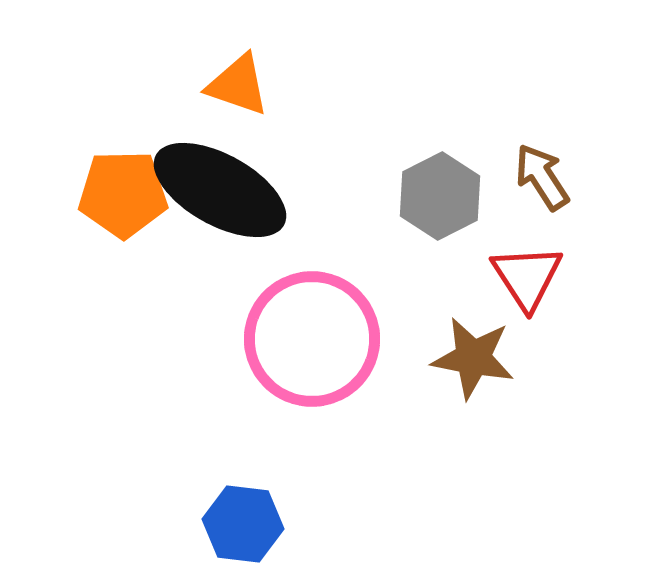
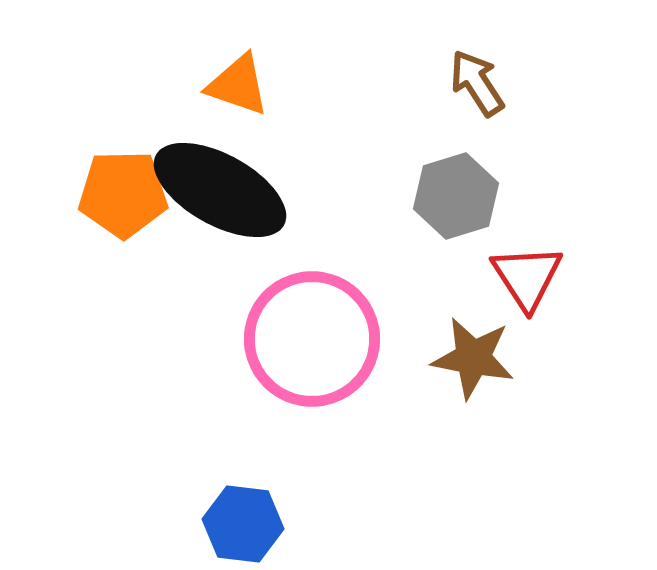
brown arrow: moved 65 px left, 94 px up
gray hexagon: moved 16 px right; rotated 10 degrees clockwise
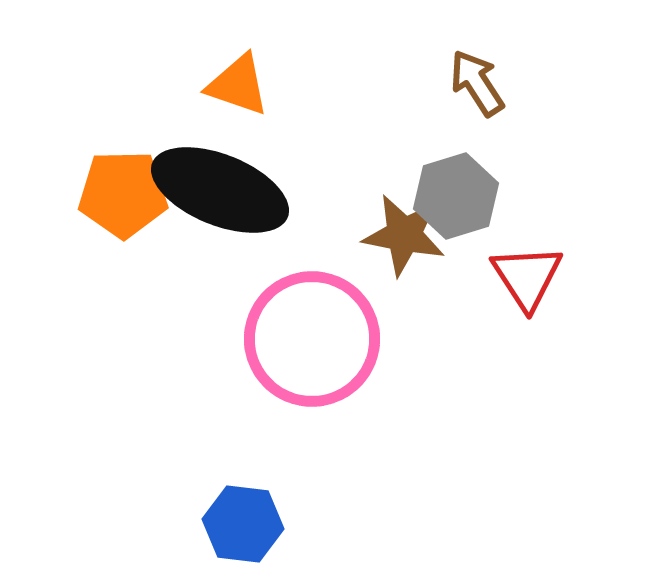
black ellipse: rotated 7 degrees counterclockwise
brown star: moved 69 px left, 123 px up
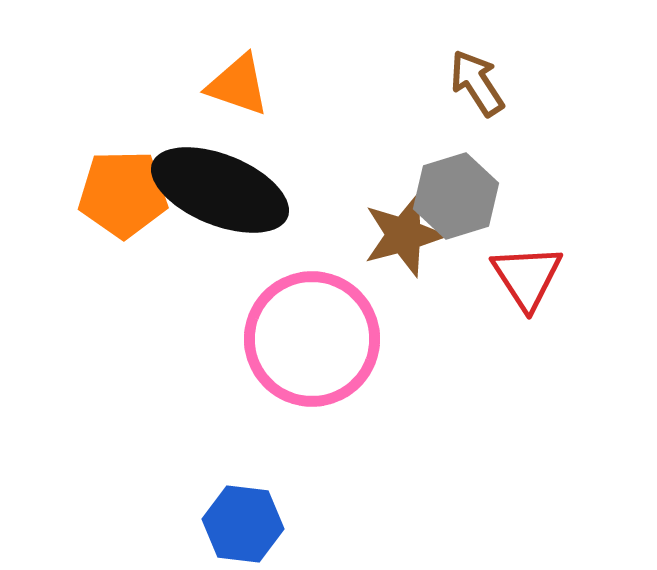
brown star: rotated 26 degrees counterclockwise
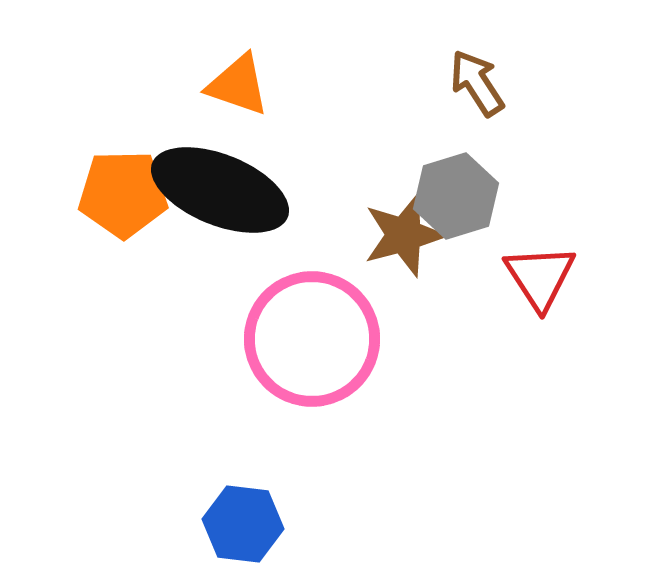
red triangle: moved 13 px right
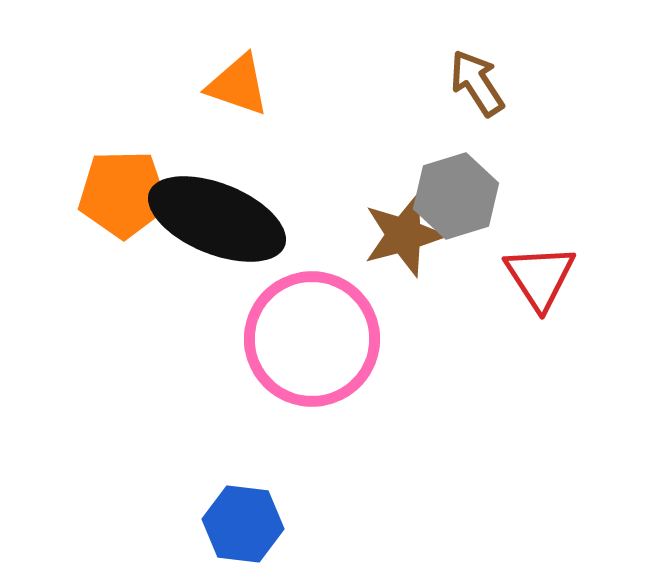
black ellipse: moved 3 px left, 29 px down
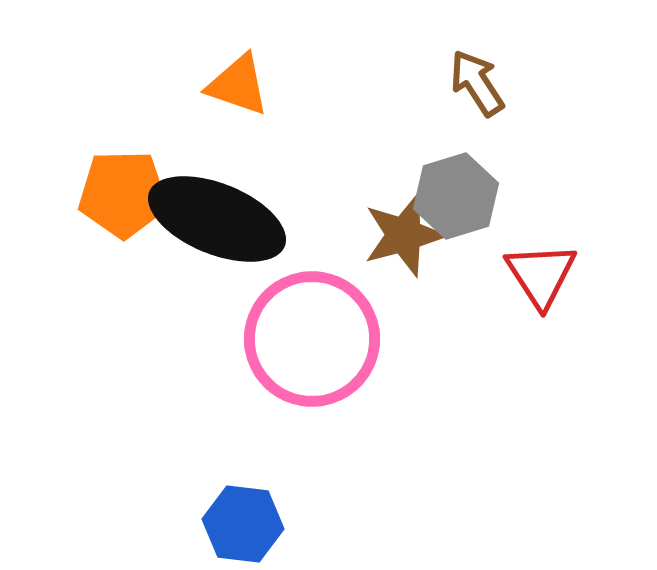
red triangle: moved 1 px right, 2 px up
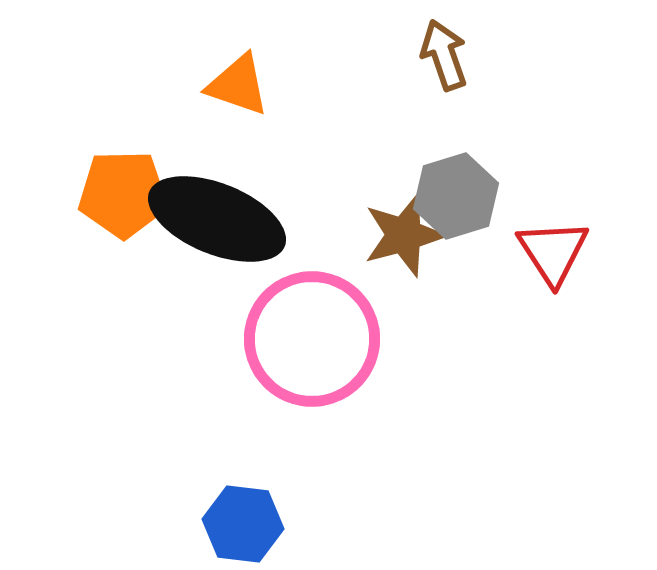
brown arrow: moved 33 px left, 28 px up; rotated 14 degrees clockwise
red triangle: moved 12 px right, 23 px up
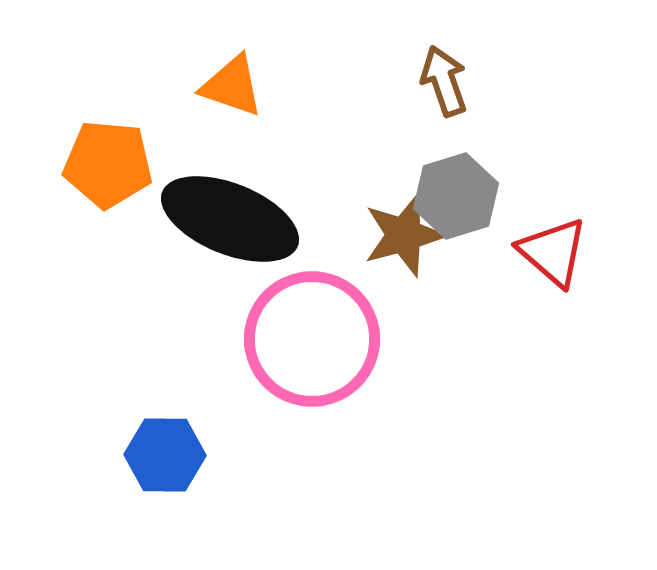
brown arrow: moved 26 px down
orange triangle: moved 6 px left, 1 px down
orange pentagon: moved 15 px left, 30 px up; rotated 6 degrees clockwise
black ellipse: moved 13 px right
red triangle: rotated 16 degrees counterclockwise
blue hexagon: moved 78 px left, 69 px up; rotated 6 degrees counterclockwise
